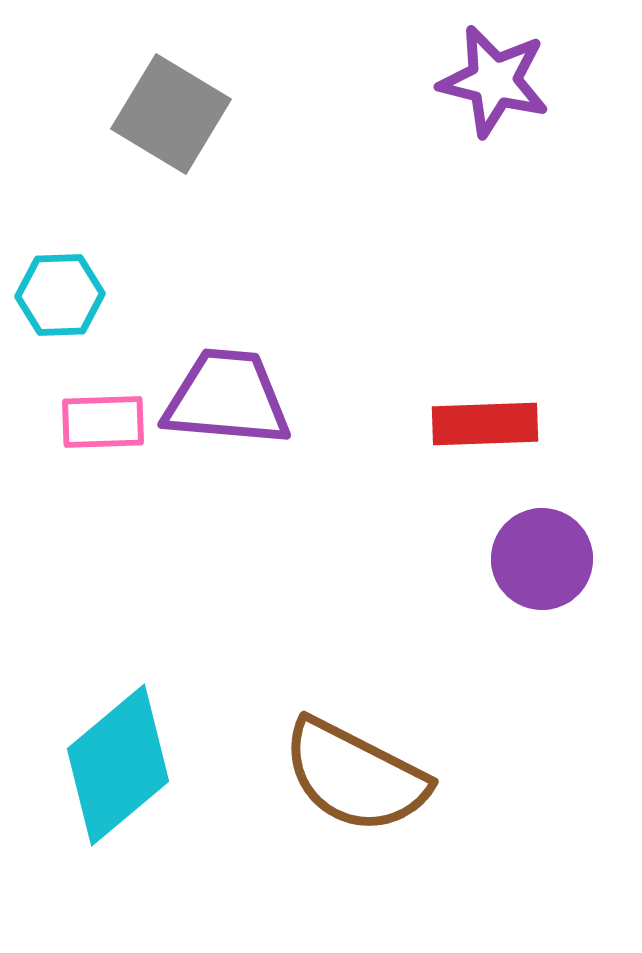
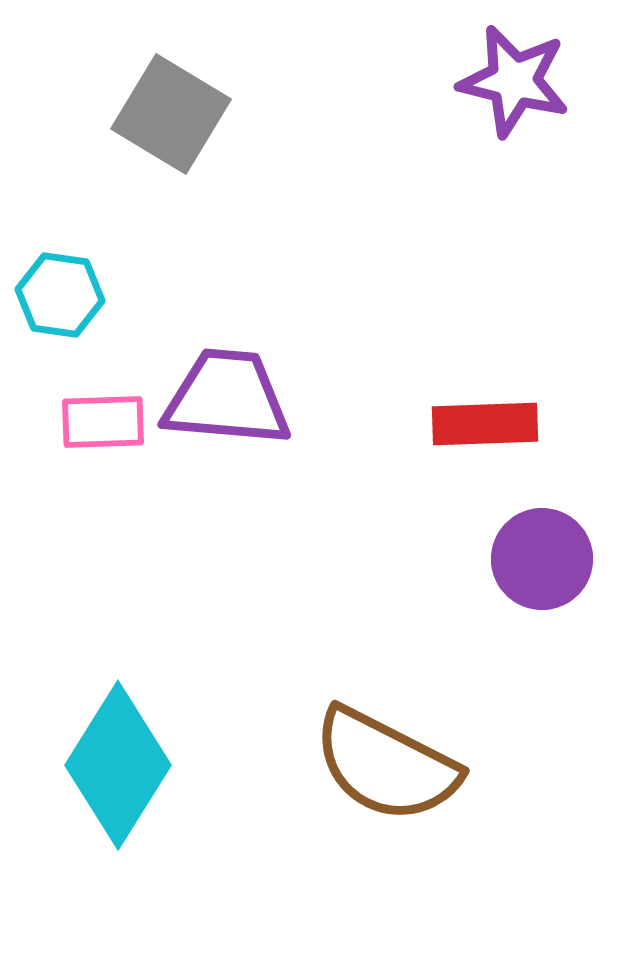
purple star: moved 20 px right
cyan hexagon: rotated 10 degrees clockwise
cyan diamond: rotated 18 degrees counterclockwise
brown semicircle: moved 31 px right, 11 px up
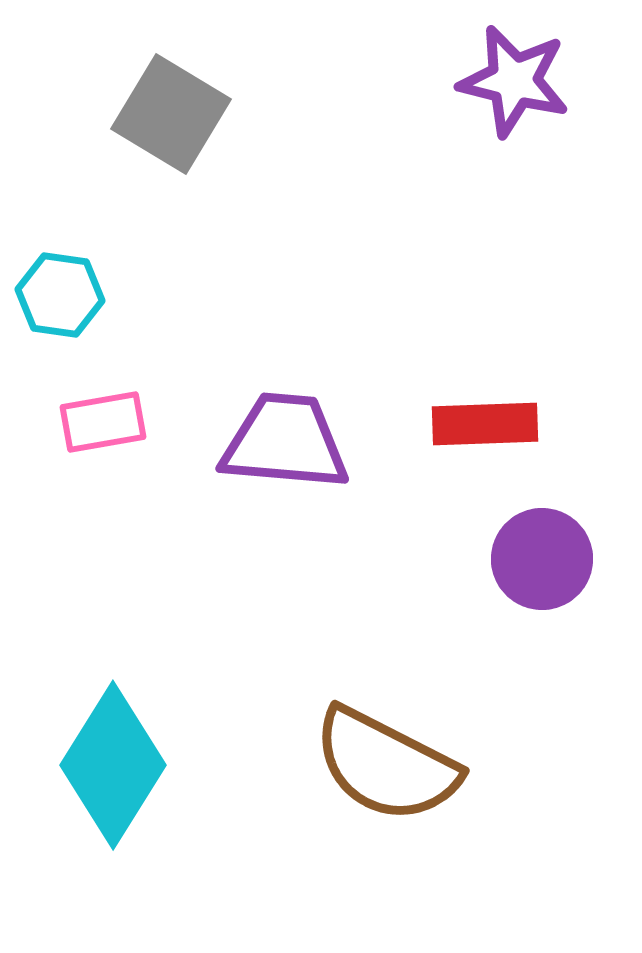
purple trapezoid: moved 58 px right, 44 px down
pink rectangle: rotated 8 degrees counterclockwise
cyan diamond: moved 5 px left
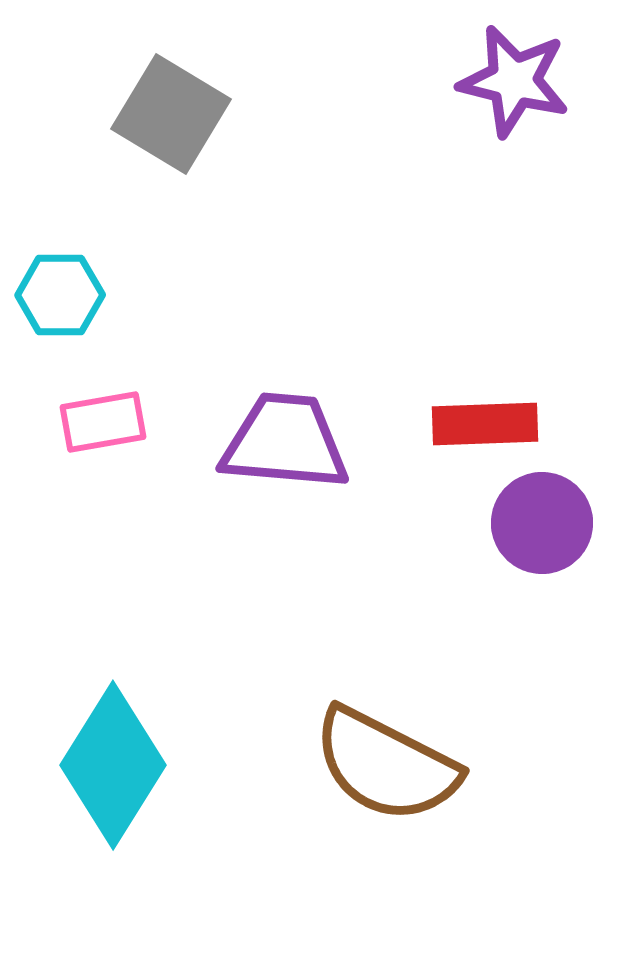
cyan hexagon: rotated 8 degrees counterclockwise
purple circle: moved 36 px up
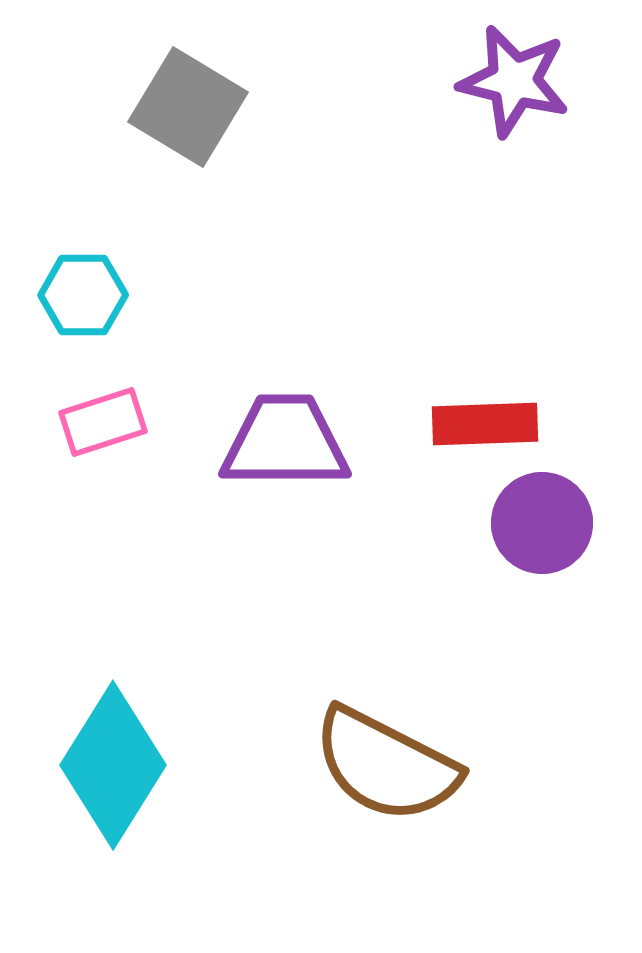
gray square: moved 17 px right, 7 px up
cyan hexagon: moved 23 px right
pink rectangle: rotated 8 degrees counterclockwise
purple trapezoid: rotated 5 degrees counterclockwise
